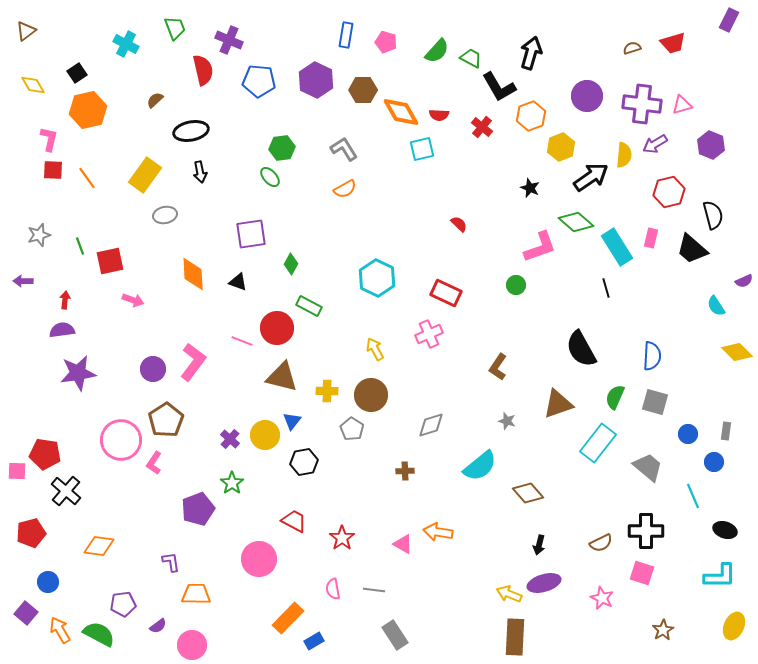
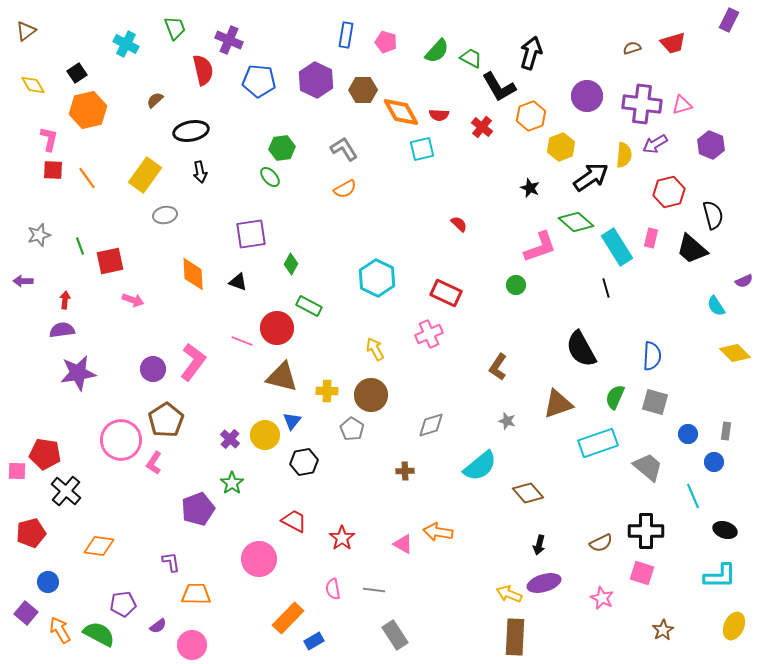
yellow diamond at (737, 352): moved 2 px left, 1 px down
cyan rectangle at (598, 443): rotated 33 degrees clockwise
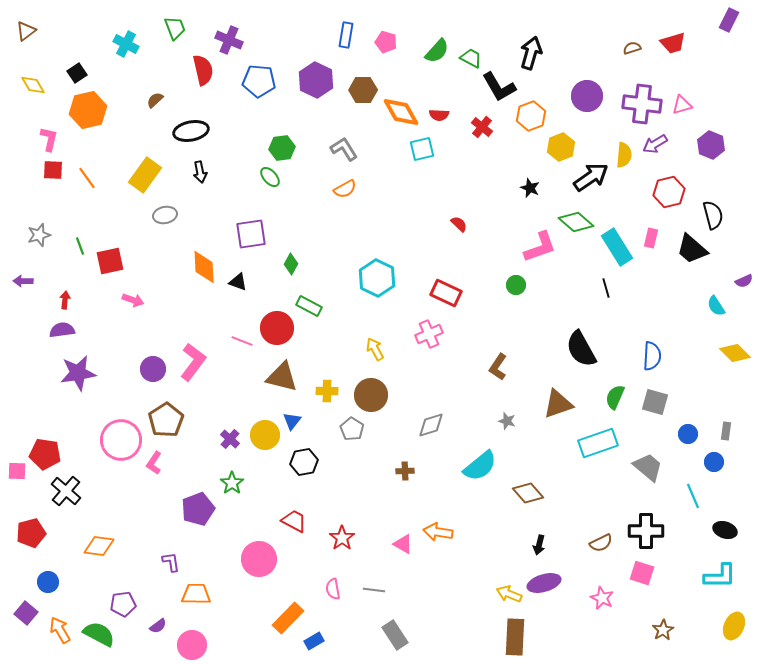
orange diamond at (193, 274): moved 11 px right, 7 px up
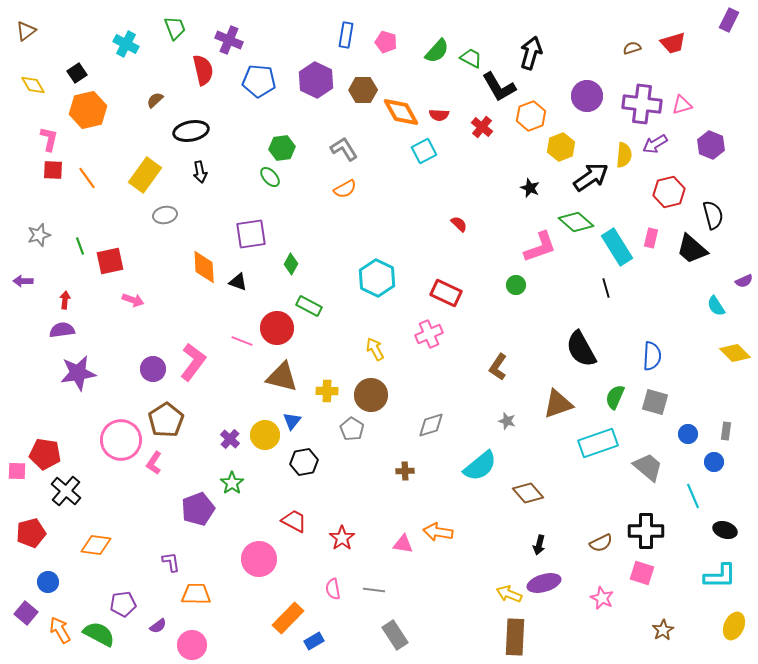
cyan square at (422, 149): moved 2 px right, 2 px down; rotated 15 degrees counterclockwise
pink triangle at (403, 544): rotated 20 degrees counterclockwise
orange diamond at (99, 546): moved 3 px left, 1 px up
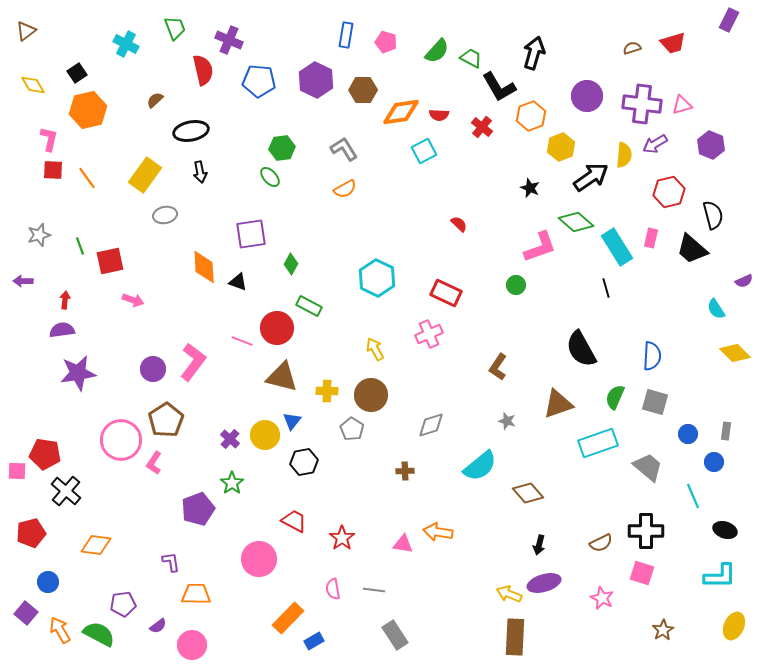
black arrow at (531, 53): moved 3 px right
orange diamond at (401, 112): rotated 69 degrees counterclockwise
cyan semicircle at (716, 306): moved 3 px down
